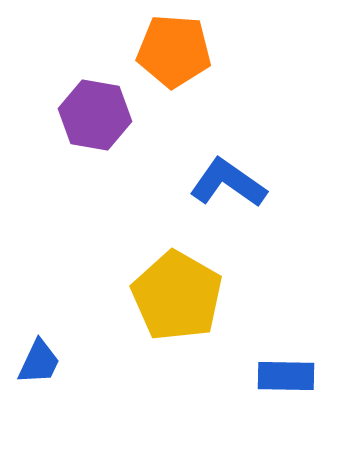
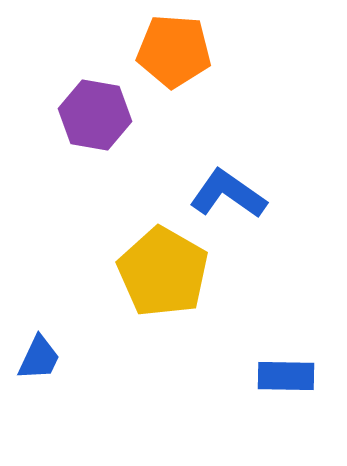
blue L-shape: moved 11 px down
yellow pentagon: moved 14 px left, 24 px up
blue trapezoid: moved 4 px up
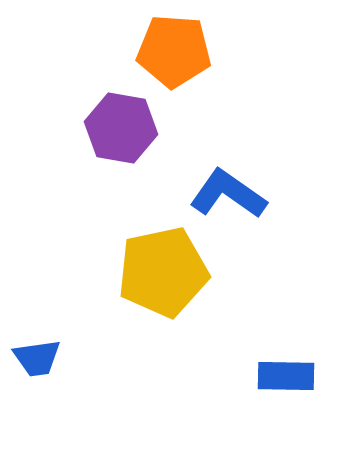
purple hexagon: moved 26 px right, 13 px down
yellow pentagon: rotated 30 degrees clockwise
blue trapezoid: moved 2 px left; rotated 57 degrees clockwise
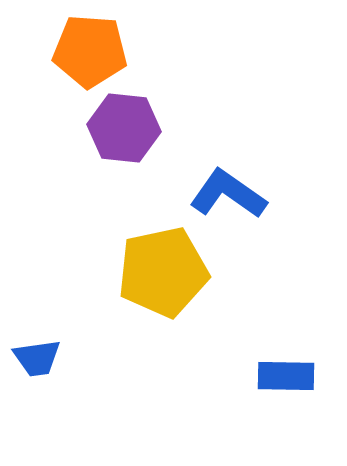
orange pentagon: moved 84 px left
purple hexagon: moved 3 px right; rotated 4 degrees counterclockwise
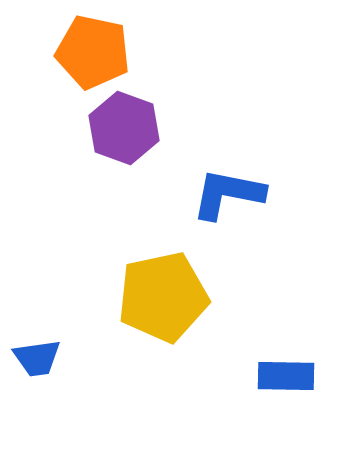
orange pentagon: moved 3 px right, 1 px down; rotated 8 degrees clockwise
purple hexagon: rotated 14 degrees clockwise
blue L-shape: rotated 24 degrees counterclockwise
yellow pentagon: moved 25 px down
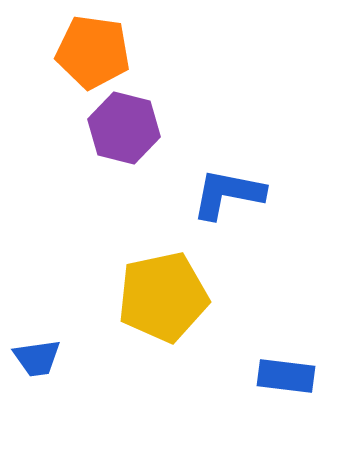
orange pentagon: rotated 4 degrees counterclockwise
purple hexagon: rotated 6 degrees counterclockwise
blue rectangle: rotated 6 degrees clockwise
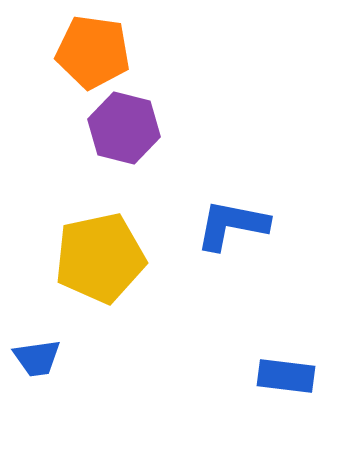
blue L-shape: moved 4 px right, 31 px down
yellow pentagon: moved 63 px left, 39 px up
